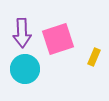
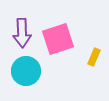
cyan circle: moved 1 px right, 2 px down
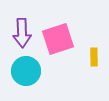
yellow rectangle: rotated 24 degrees counterclockwise
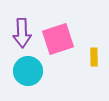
cyan circle: moved 2 px right
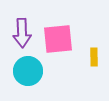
pink square: rotated 12 degrees clockwise
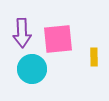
cyan circle: moved 4 px right, 2 px up
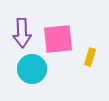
yellow rectangle: moved 4 px left; rotated 18 degrees clockwise
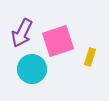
purple arrow: rotated 28 degrees clockwise
pink square: moved 2 px down; rotated 12 degrees counterclockwise
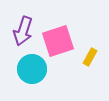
purple arrow: moved 1 px right, 2 px up; rotated 8 degrees counterclockwise
yellow rectangle: rotated 12 degrees clockwise
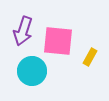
pink square: rotated 24 degrees clockwise
cyan circle: moved 2 px down
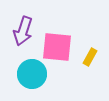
pink square: moved 1 px left, 6 px down
cyan circle: moved 3 px down
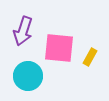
pink square: moved 2 px right, 1 px down
cyan circle: moved 4 px left, 2 px down
